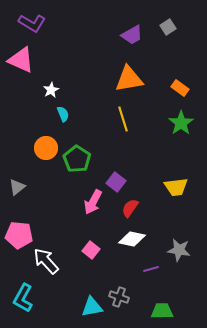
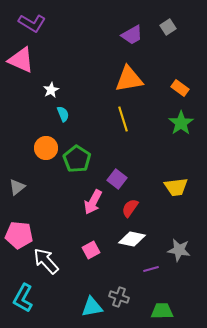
purple square: moved 1 px right, 3 px up
pink square: rotated 24 degrees clockwise
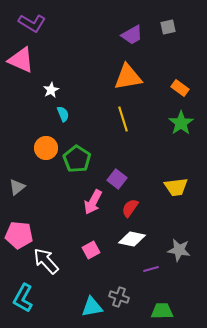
gray square: rotated 21 degrees clockwise
orange triangle: moved 1 px left, 2 px up
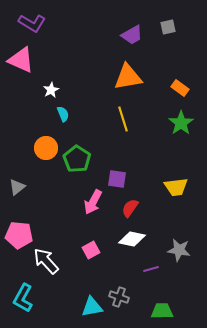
purple square: rotated 30 degrees counterclockwise
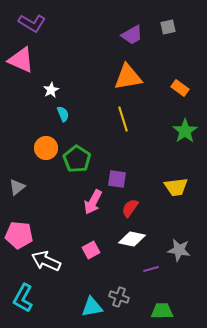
green star: moved 4 px right, 8 px down
white arrow: rotated 24 degrees counterclockwise
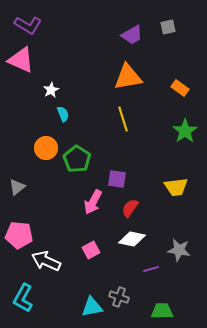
purple L-shape: moved 4 px left, 2 px down
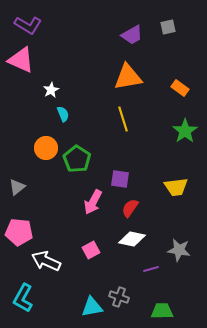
purple square: moved 3 px right
pink pentagon: moved 3 px up
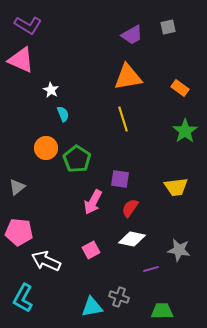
white star: rotated 14 degrees counterclockwise
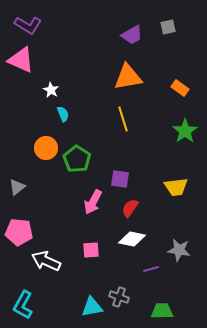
pink square: rotated 24 degrees clockwise
cyan L-shape: moved 7 px down
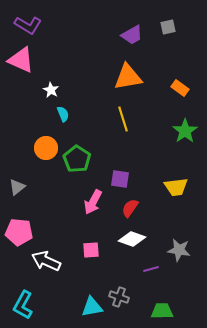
white diamond: rotated 8 degrees clockwise
